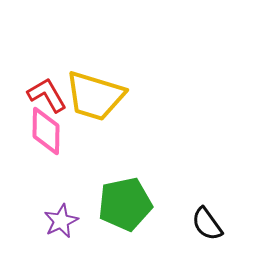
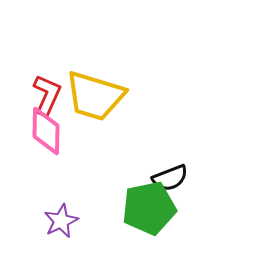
red L-shape: rotated 54 degrees clockwise
green pentagon: moved 24 px right, 4 px down
black semicircle: moved 37 px left, 46 px up; rotated 75 degrees counterclockwise
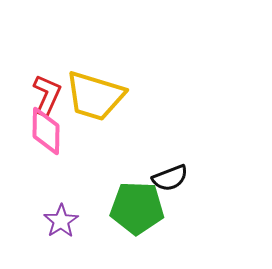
green pentagon: moved 12 px left; rotated 14 degrees clockwise
purple star: rotated 8 degrees counterclockwise
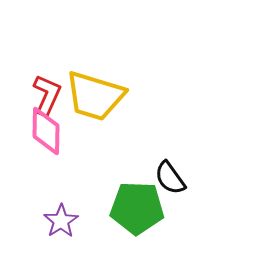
black semicircle: rotated 75 degrees clockwise
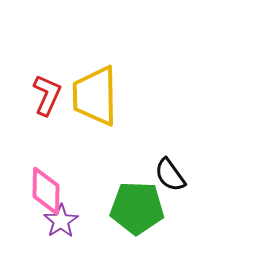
yellow trapezoid: rotated 72 degrees clockwise
pink diamond: moved 60 px down
black semicircle: moved 3 px up
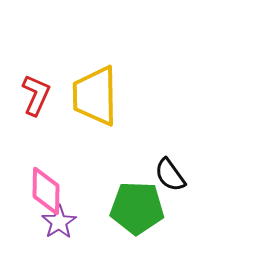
red L-shape: moved 11 px left
purple star: moved 2 px left, 1 px down
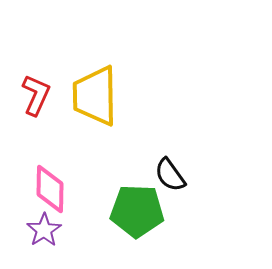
pink diamond: moved 4 px right, 2 px up
green pentagon: moved 3 px down
purple star: moved 15 px left, 8 px down
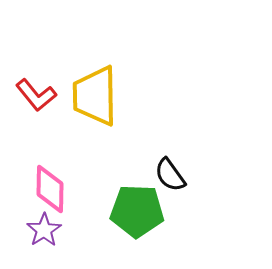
red L-shape: rotated 117 degrees clockwise
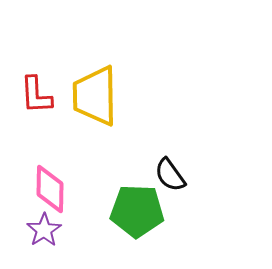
red L-shape: rotated 36 degrees clockwise
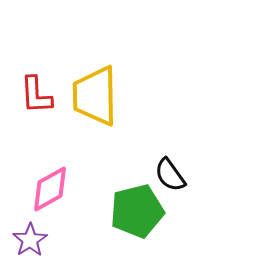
pink diamond: rotated 60 degrees clockwise
green pentagon: rotated 16 degrees counterclockwise
purple star: moved 14 px left, 10 px down
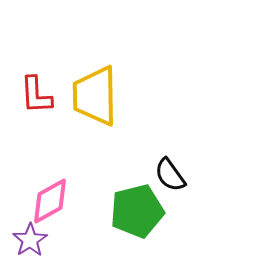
pink diamond: moved 12 px down
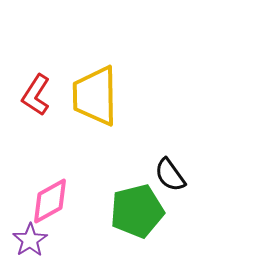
red L-shape: rotated 36 degrees clockwise
